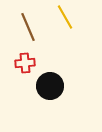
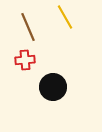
red cross: moved 3 px up
black circle: moved 3 px right, 1 px down
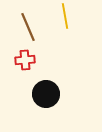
yellow line: moved 1 px up; rotated 20 degrees clockwise
black circle: moved 7 px left, 7 px down
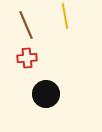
brown line: moved 2 px left, 2 px up
red cross: moved 2 px right, 2 px up
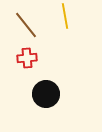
brown line: rotated 16 degrees counterclockwise
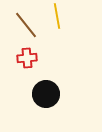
yellow line: moved 8 px left
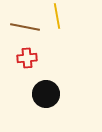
brown line: moved 1 px left, 2 px down; rotated 40 degrees counterclockwise
